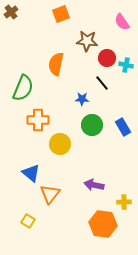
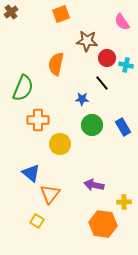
yellow square: moved 9 px right
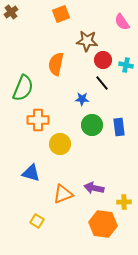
red circle: moved 4 px left, 2 px down
blue rectangle: moved 4 px left; rotated 24 degrees clockwise
blue triangle: rotated 24 degrees counterclockwise
purple arrow: moved 3 px down
orange triangle: moved 13 px right; rotated 30 degrees clockwise
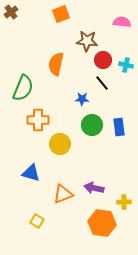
pink semicircle: rotated 132 degrees clockwise
orange hexagon: moved 1 px left, 1 px up
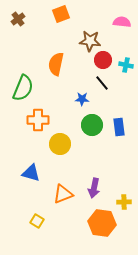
brown cross: moved 7 px right, 7 px down
brown star: moved 3 px right
purple arrow: rotated 90 degrees counterclockwise
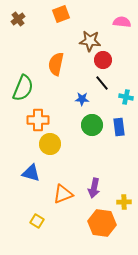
cyan cross: moved 32 px down
yellow circle: moved 10 px left
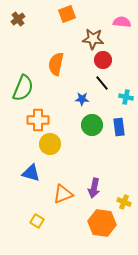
orange square: moved 6 px right
brown star: moved 3 px right, 2 px up
yellow cross: rotated 24 degrees clockwise
